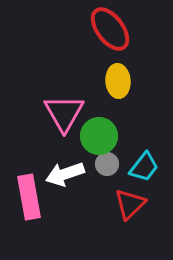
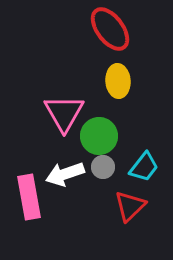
gray circle: moved 4 px left, 3 px down
red triangle: moved 2 px down
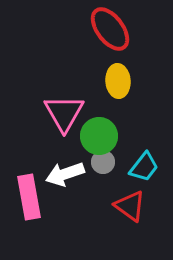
gray circle: moved 5 px up
red triangle: rotated 40 degrees counterclockwise
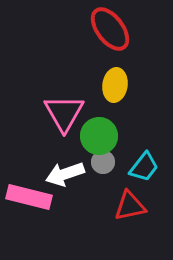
yellow ellipse: moved 3 px left, 4 px down; rotated 12 degrees clockwise
pink rectangle: rotated 66 degrees counterclockwise
red triangle: rotated 48 degrees counterclockwise
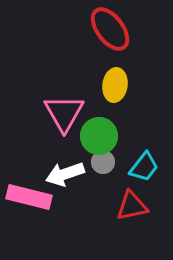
red triangle: moved 2 px right
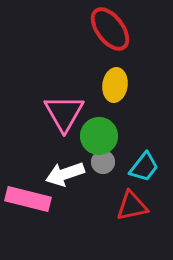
pink rectangle: moved 1 px left, 2 px down
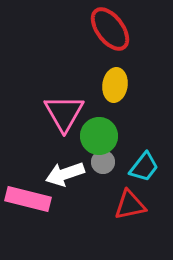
red triangle: moved 2 px left, 1 px up
